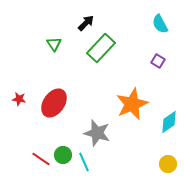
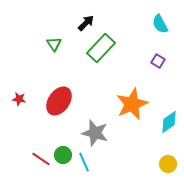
red ellipse: moved 5 px right, 2 px up
gray star: moved 2 px left
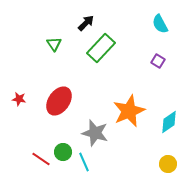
orange star: moved 3 px left, 7 px down
green circle: moved 3 px up
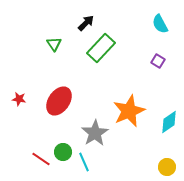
gray star: rotated 24 degrees clockwise
yellow circle: moved 1 px left, 3 px down
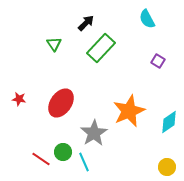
cyan semicircle: moved 13 px left, 5 px up
red ellipse: moved 2 px right, 2 px down
gray star: moved 1 px left
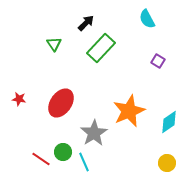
yellow circle: moved 4 px up
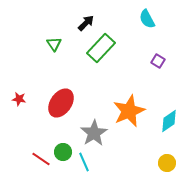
cyan diamond: moved 1 px up
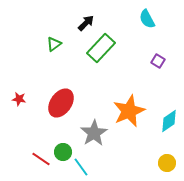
green triangle: rotated 28 degrees clockwise
cyan line: moved 3 px left, 5 px down; rotated 12 degrees counterclockwise
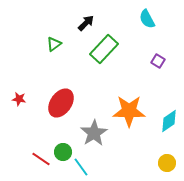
green rectangle: moved 3 px right, 1 px down
orange star: rotated 24 degrees clockwise
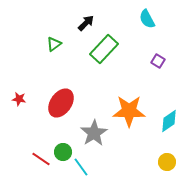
yellow circle: moved 1 px up
